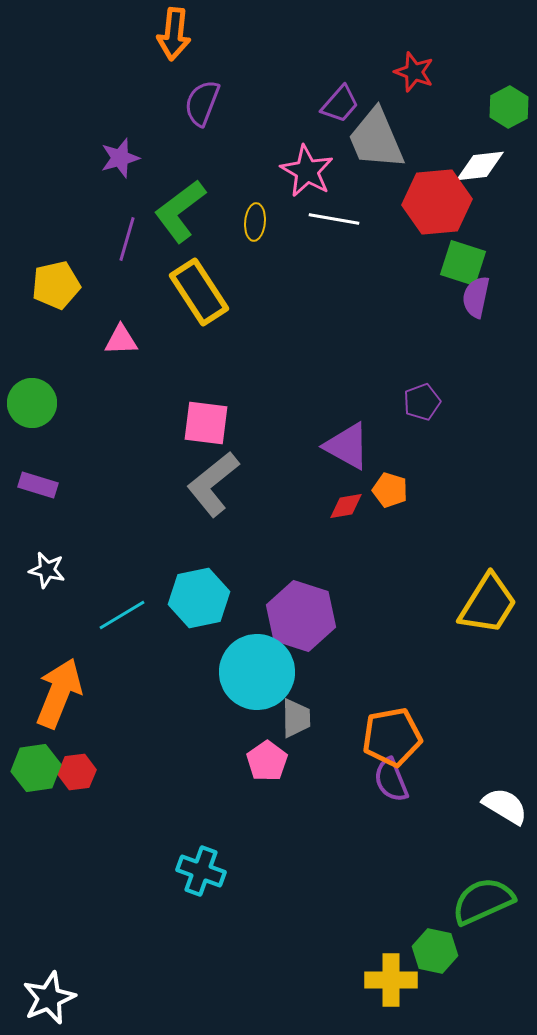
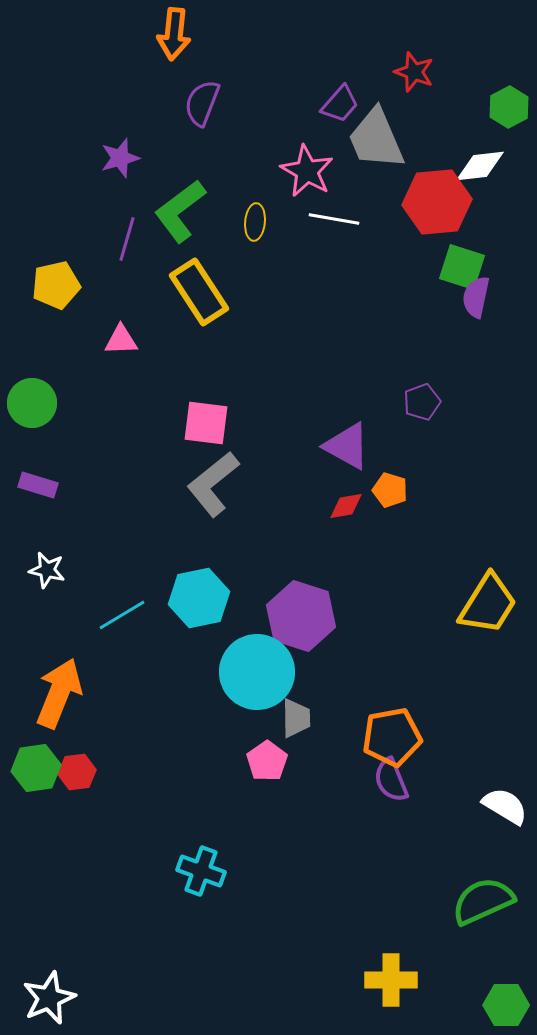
green square at (463, 263): moved 1 px left, 4 px down
green hexagon at (435, 951): moved 71 px right, 54 px down; rotated 12 degrees counterclockwise
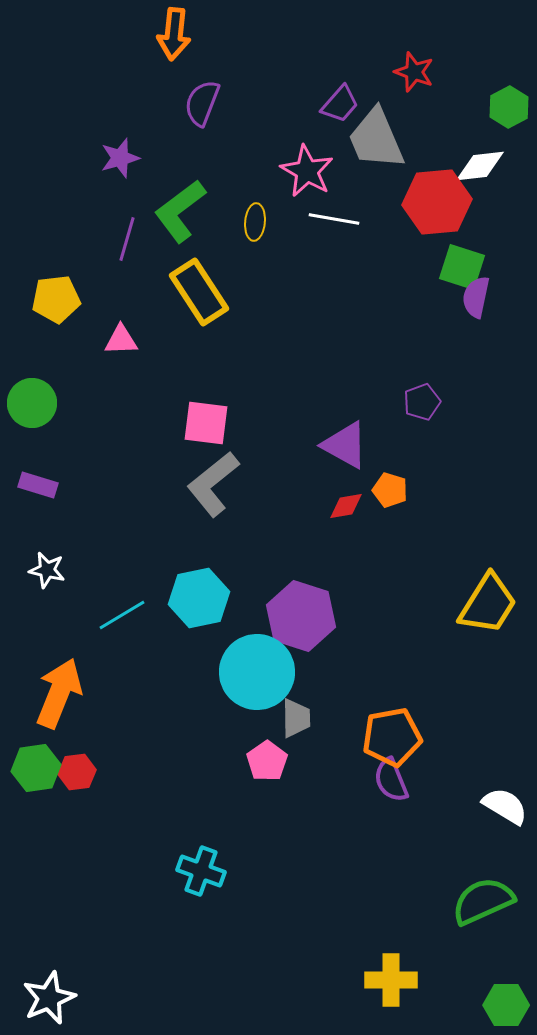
yellow pentagon at (56, 285): moved 14 px down; rotated 6 degrees clockwise
purple triangle at (347, 446): moved 2 px left, 1 px up
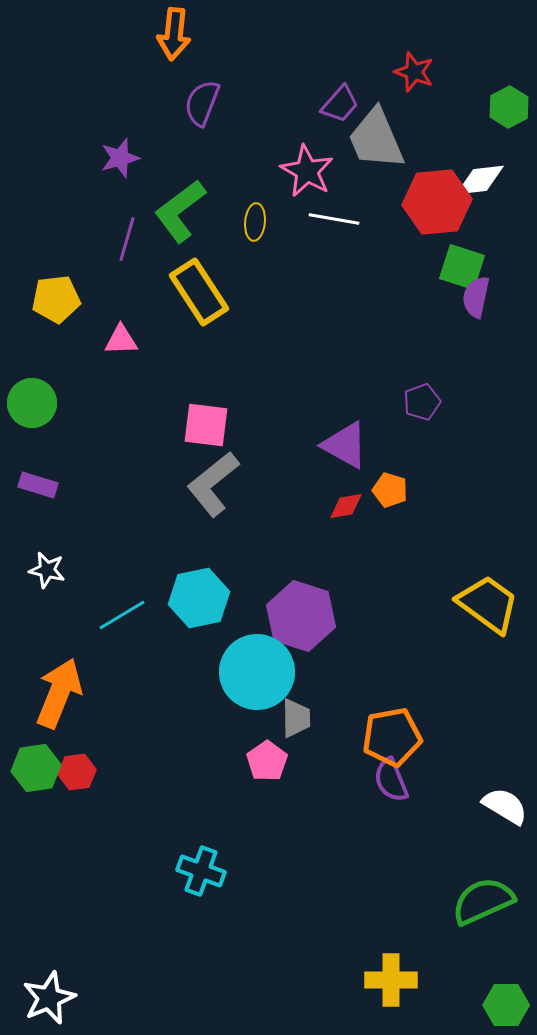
white diamond at (480, 166): moved 14 px down
pink square at (206, 423): moved 2 px down
yellow trapezoid at (488, 604): rotated 86 degrees counterclockwise
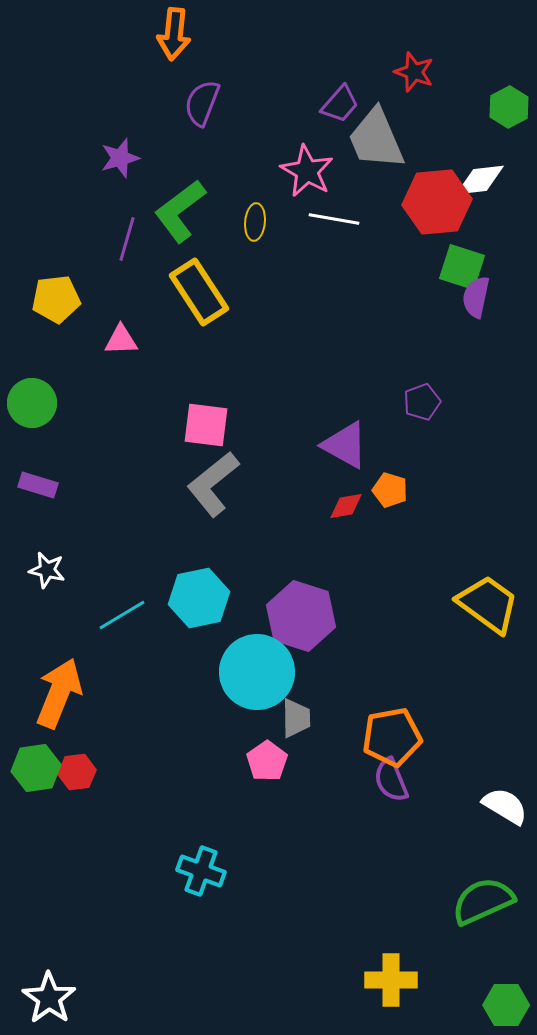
white star at (49, 998): rotated 14 degrees counterclockwise
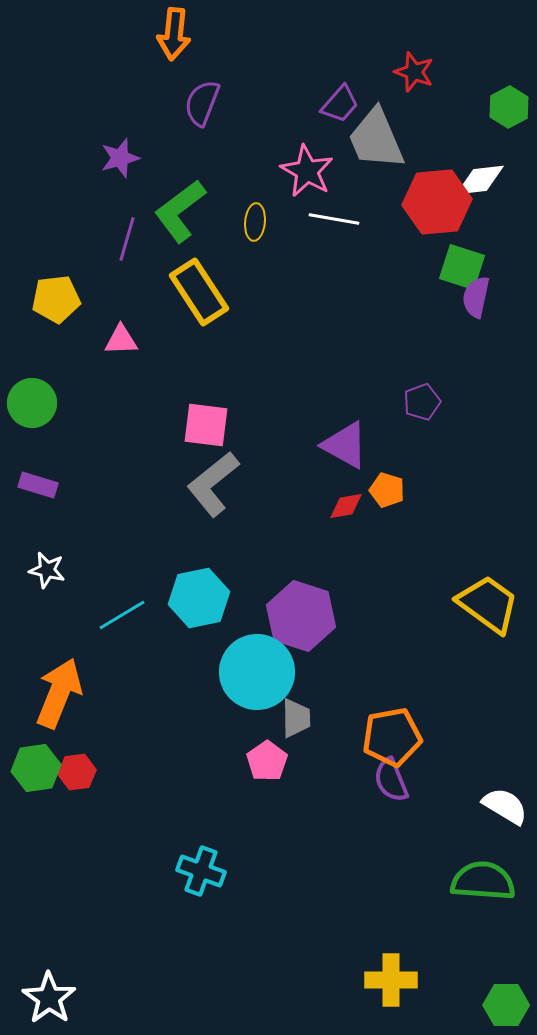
orange pentagon at (390, 490): moved 3 px left
green semicircle at (483, 901): moved 20 px up; rotated 28 degrees clockwise
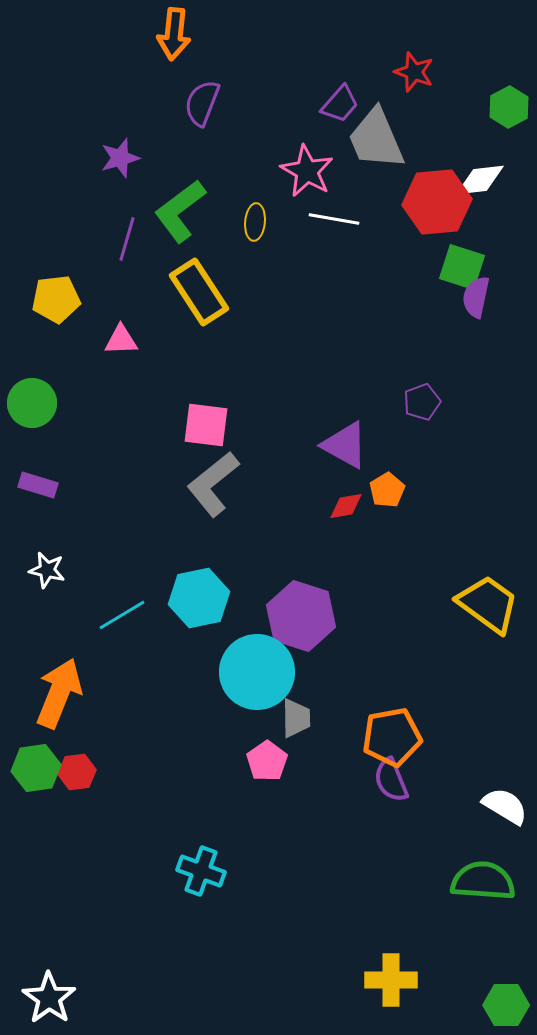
orange pentagon at (387, 490): rotated 24 degrees clockwise
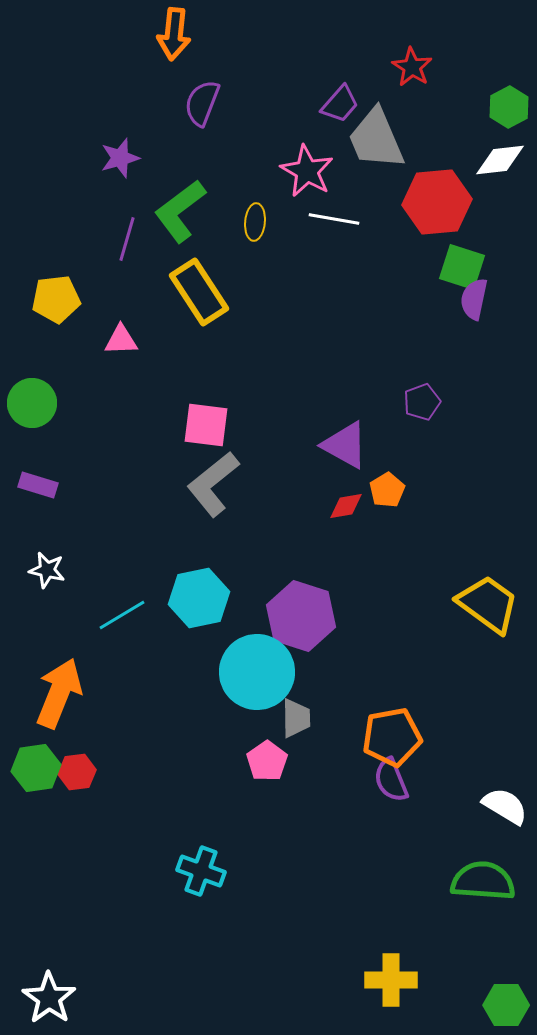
red star at (414, 72): moved 2 px left, 5 px up; rotated 12 degrees clockwise
white diamond at (480, 180): moved 20 px right, 20 px up
purple semicircle at (476, 297): moved 2 px left, 2 px down
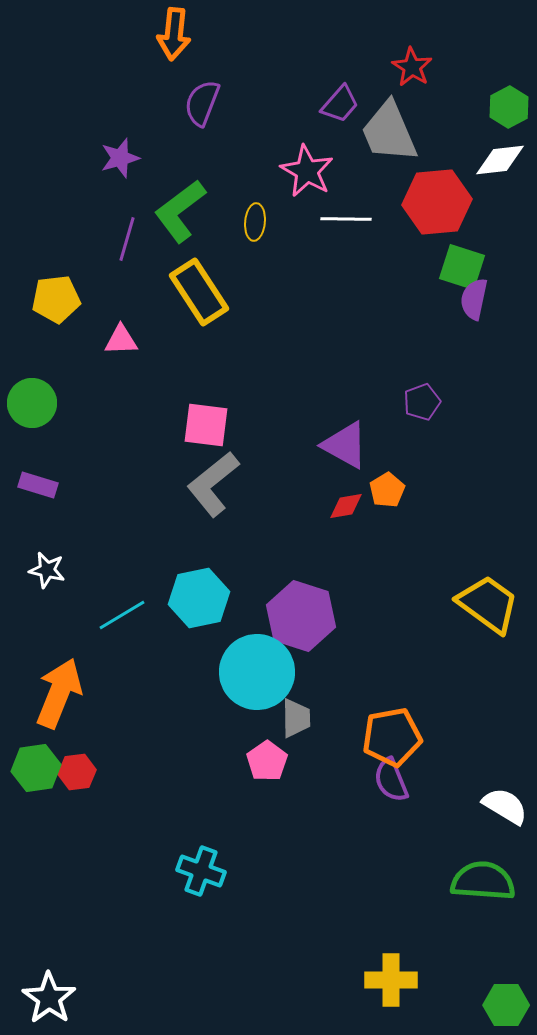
gray trapezoid at (376, 139): moved 13 px right, 7 px up
white line at (334, 219): moved 12 px right; rotated 9 degrees counterclockwise
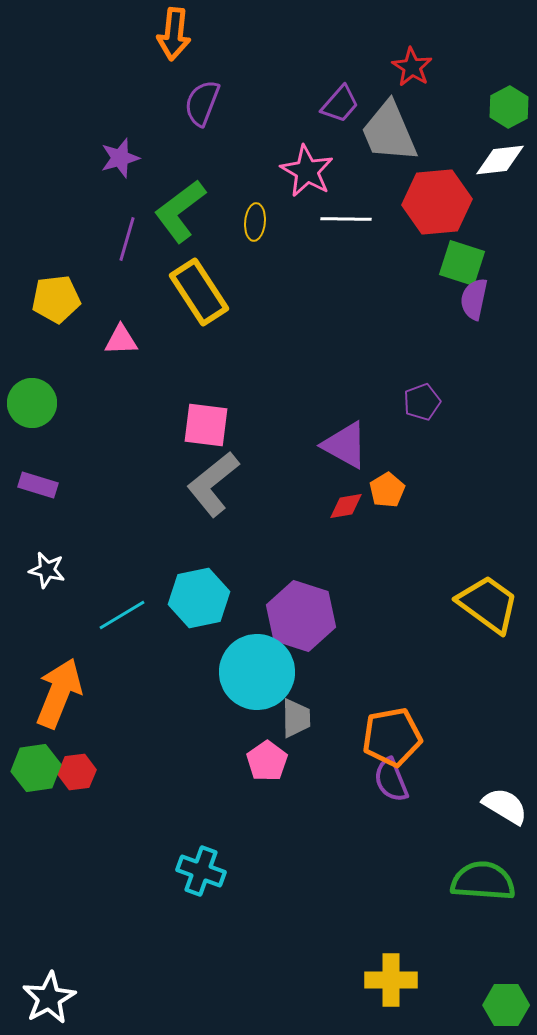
green square at (462, 267): moved 4 px up
white star at (49, 998): rotated 8 degrees clockwise
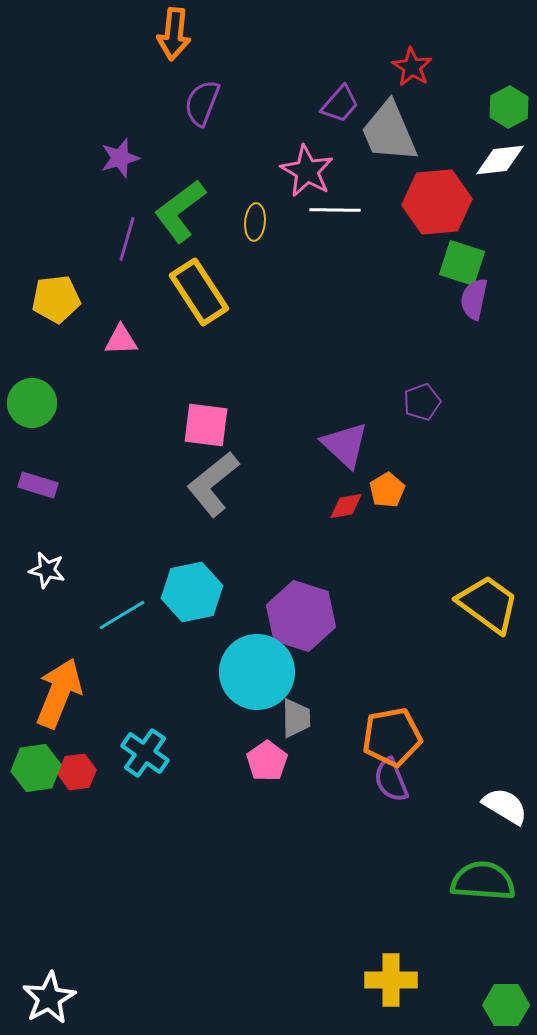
white line at (346, 219): moved 11 px left, 9 px up
purple triangle at (345, 445): rotated 14 degrees clockwise
cyan hexagon at (199, 598): moved 7 px left, 6 px up
cyan cross at (201, 871): moved 56 px left, 118 px up; rotated 15 degrees clockwise
